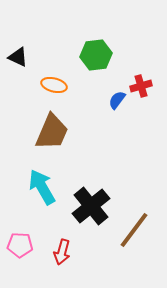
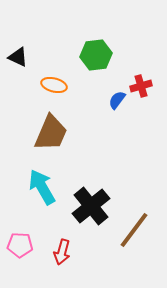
brown trapezoid: moved 1 px left, 1 px down
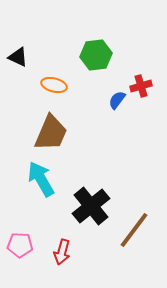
cyan arrow: moved 1 px left, 8 px up
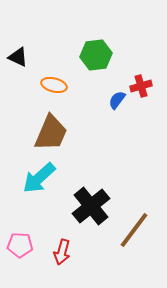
cyan arrow: moved 2 px left, 1 px up; rotated 102 degrees counterclockwise
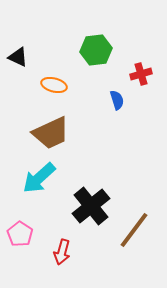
green hexagon: moved 5 px up
red cross: moved 12 px up
blue semicircle: rotated 126 degrees clockwise
brown trapezoid: rotated 42 degrees clockwise
pink pentagon: moved 11 px up; rotated 30 degrees clockwise
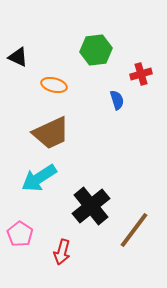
cyan arrow: rotated 9 degrees clockwise
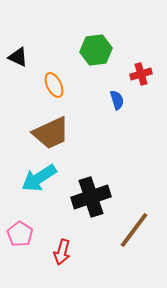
orange ellipse: rotated 50 degrees clockwise
black cross: moved 9 px up; rotated 21 degrees clockwise
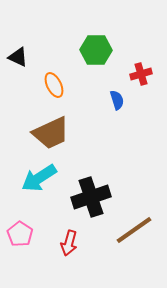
green hexagon: rotated 8 degrees clockwise
brown line: rotated 18 degrees clockwise
red arrow: moved 7 px right, 9 px up
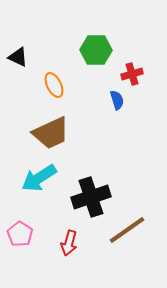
red cross: moved 9 px left
brown line: moved 7 px left
